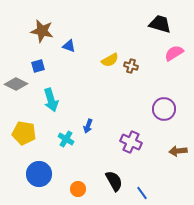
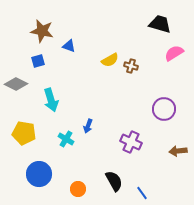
blue square: moved 5 px up
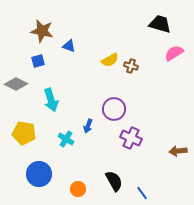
purple circle: moved 50 px left
purple cross: moved 4 px up
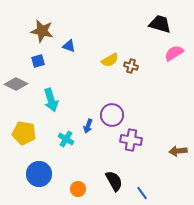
purple circle: moved 2 px left, 6 px down
purple cross: moved 2 px down; rotated 15 degrees counterclockwise
